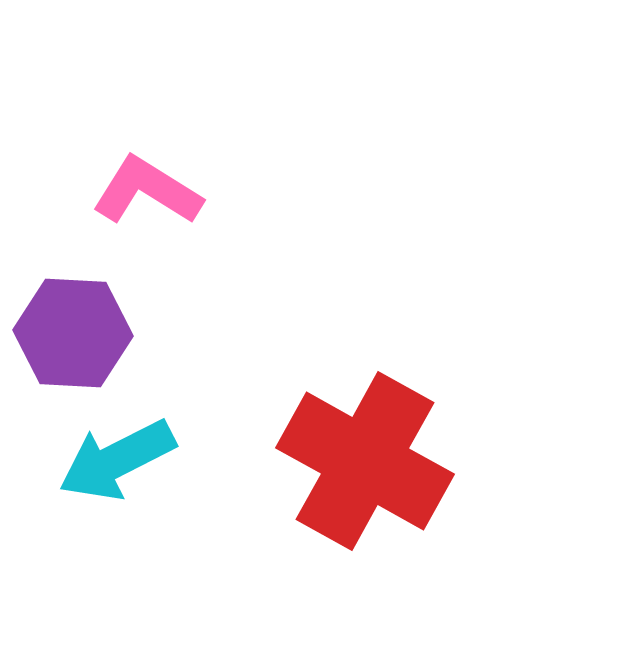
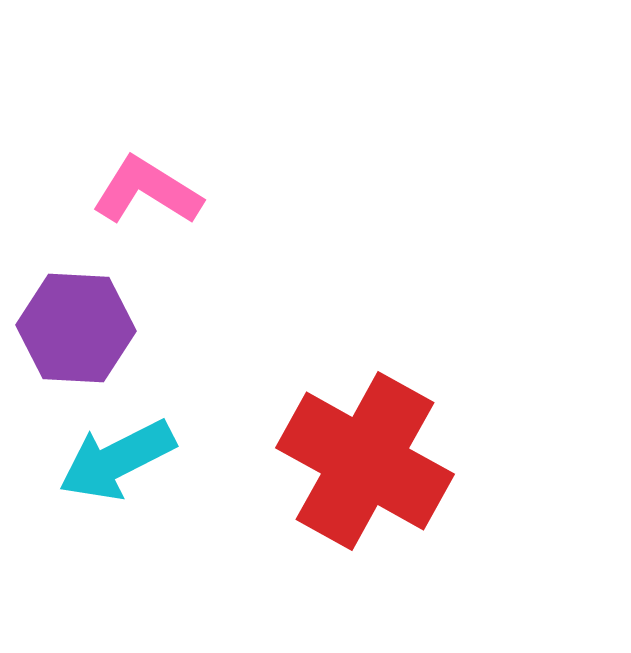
purple hexagon: moved 3 px right, 5 px up
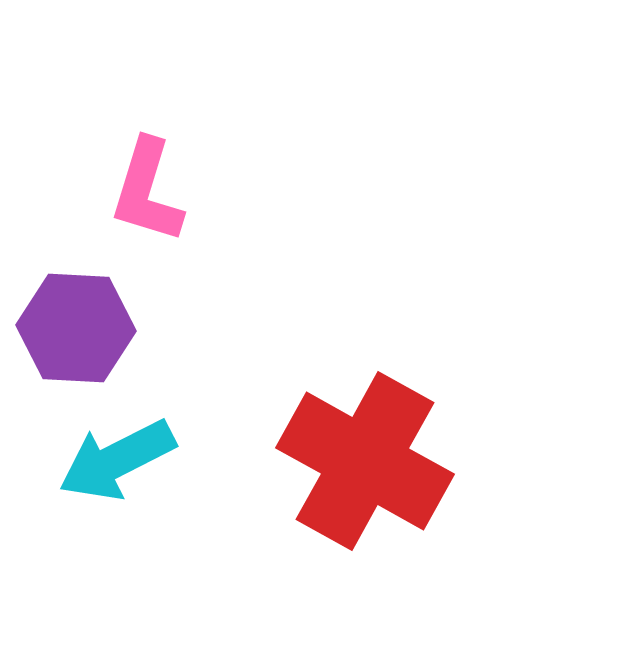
pink L-shape: rotated 105 degrees counterclockwise
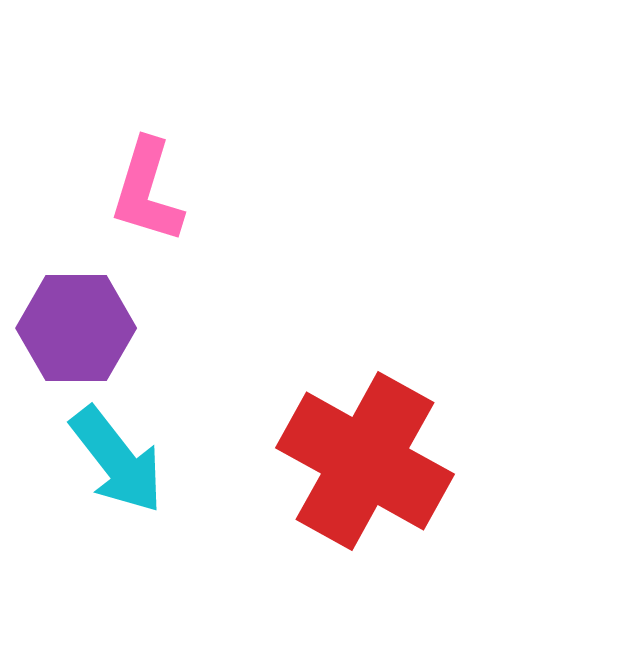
purple hexagon: rotated 3 degrees counterclockwise
cyan arrow: rotated 101 degrees counterclockwise
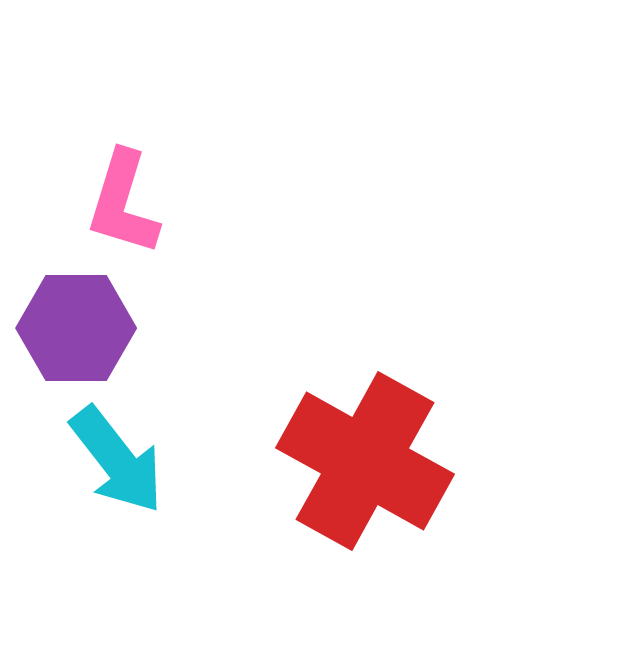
pink L-shape: moved 24 px left, 12 px down
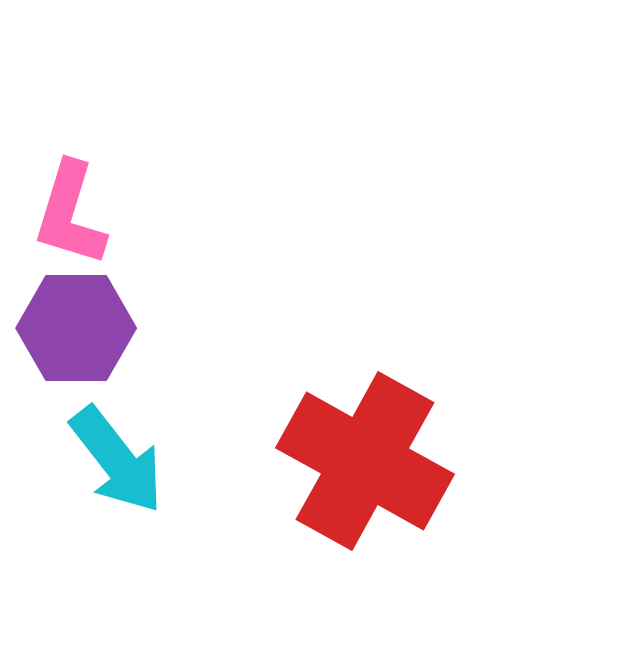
pink L-shape: moved 53 px left, 11 px down
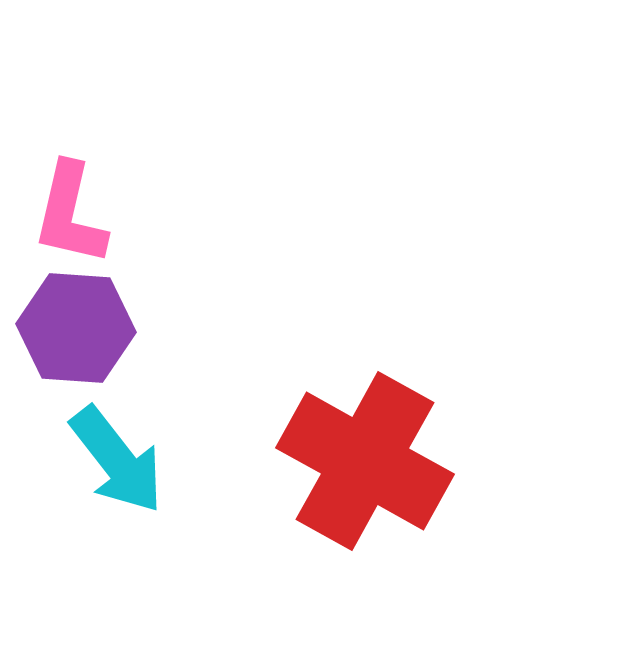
pink L-shape: rotated 4 degrees counterclockwise
purple hexagon: rotated 4 degrees clockwise
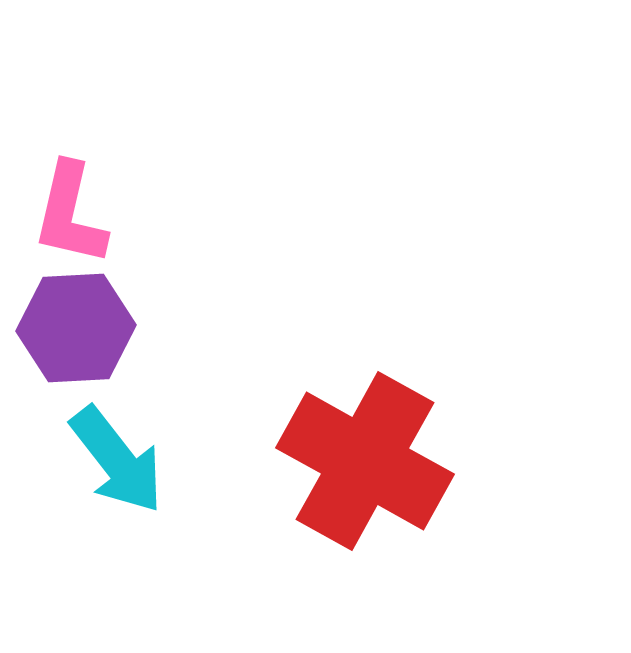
purple hexagon: rotated 7 degrees counterclockwise
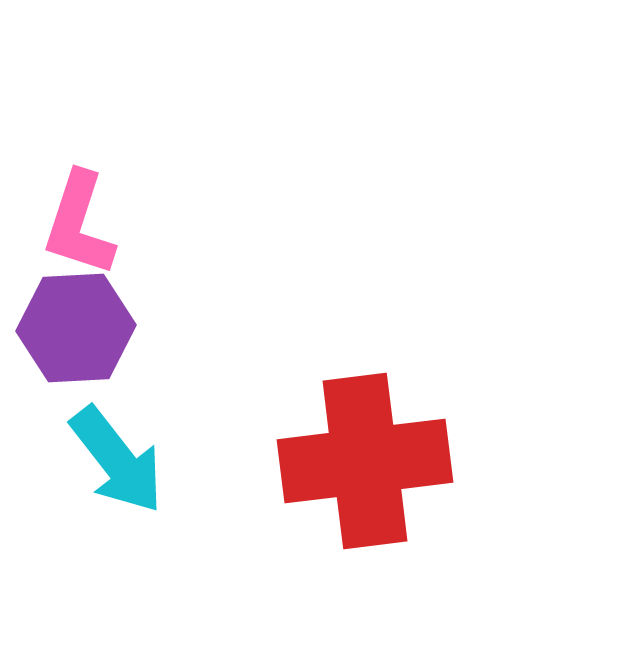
pink L-shape: moved 9 px right, 10 px down; rotated 5 degrees clockwise
red cross: rotated 36 degrees counterclockwise
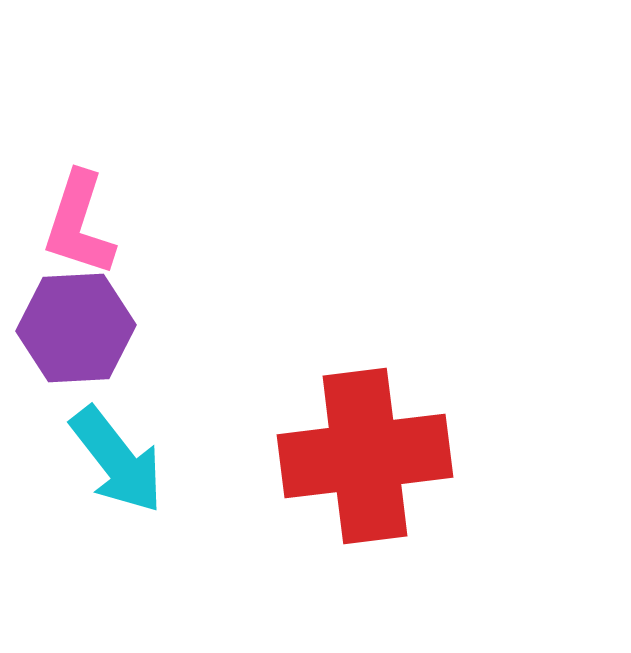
red cross: moved 5 px up
